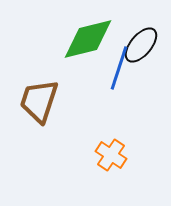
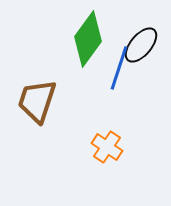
green diamond: rotated 40 degrees counterclockwise
brown trapezoid: moved 2 px left
orange cross: moved 4 px left, 8 px up
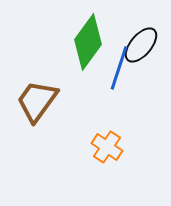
green diamond: moved 3 px down
brown trapezoid: rotated 18 degrees clockwise
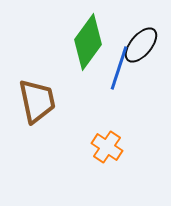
brown trapezoid: rotated 132 degrees clockwise
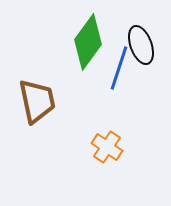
black ellipse: rotated 60 degrees counterclockwise
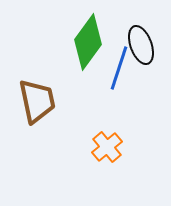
orange cross: rotated 16 degrees clockwise
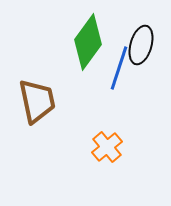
black ellipse: rotated 36 degrees clockwise
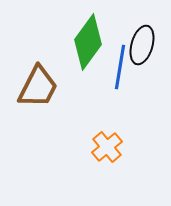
black ellipse: moved 1 px right
blue line: moved 1 px right, 1 px up; rotated 9 degrees counterclockwise
brown trapezoid: moved 1 px right, 14 px up; rotated 39 degrees clockwise
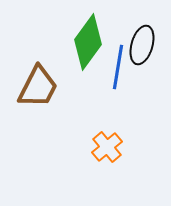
blue line: moved 2 px left
